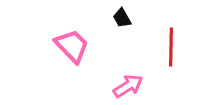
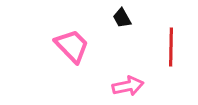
pink arrow: rotated 20 degrees clockwise
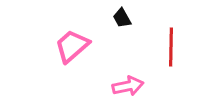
pink trapezoid: rotated 87 degrees counterclockwise
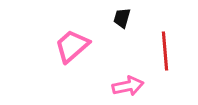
black trapezoid: rotated 45 degrees clockwise
red line: moved 6 px left, 4 px down; rotated 6 degrees counterclockwise
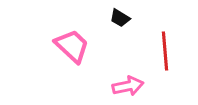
black trapezoid: moved 2 px left; rotated 75 degrees counterclockwise
pink trapezoid: rotated 84 degrees clockwise
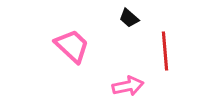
black trapezoid: moved 9 px right; rotated 10 degrees clockwise
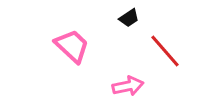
black trapezoid: rotated 75 degrees counterclockwise
red line: rotated 36 degrees counterclockwise
